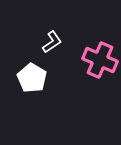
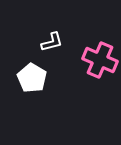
white L-shape: rotated 20 degrees clockwise
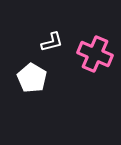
pink cross: moved 5 px left, 6 px up
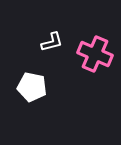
white pentagon: moved 9 px down; rotated 20 degrees counterclockwise
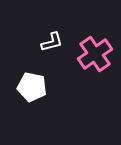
pink cross: rotated 32 degrees clockwise
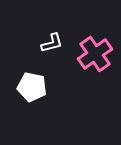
white L-shape: moved 1 px down
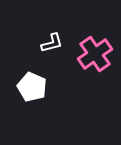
white pentagon: rotated 12 degrees clockwise
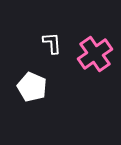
white L-shape: rotated 80 degrees counterclockwise
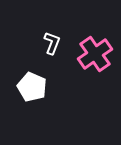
white L-shape: rotated 25 degrees clockwise
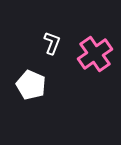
white pentagon: moved 1 px left, 2 px up
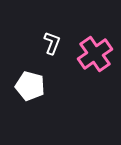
white pentagon: moved 1 px left, 1 px down; rotated 8 degrees counterclockwise
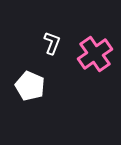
white pentagon: rotated 8 degrees clockwise
